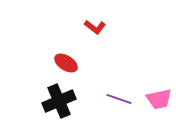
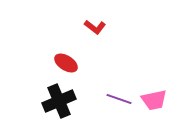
pink trapezoid: moved 5 px left, 1 px down
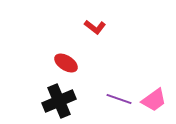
pink trapezoid: rotated 24 degrees counterclockwise
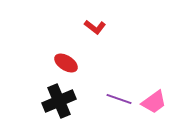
pink trapezoid: moved 2 px down
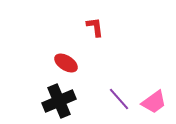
red L-shape: rotated 135 degrees counterclockwise
purple line: rotated 30 degrees clockwise
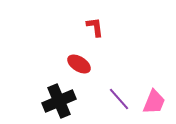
red ellipse: moved 13 px right, 1 px down
pink trapezoid: rotated 32 degrees counterclockwise
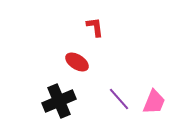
red ellipse: moved 2 px left, 2 px up
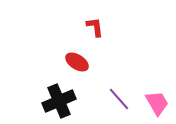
pink trapezoid: moved 3 px right, 1 px down; rotated 52 degrees counterclockwise
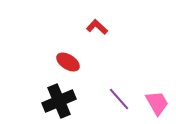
red L-shape: moved 2 px right; rotated 40 degrees counterclockwise
red ellipse: moved 9 px left
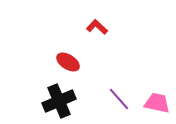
pink trapezoid: rotated 48 degrees counterclockwise
